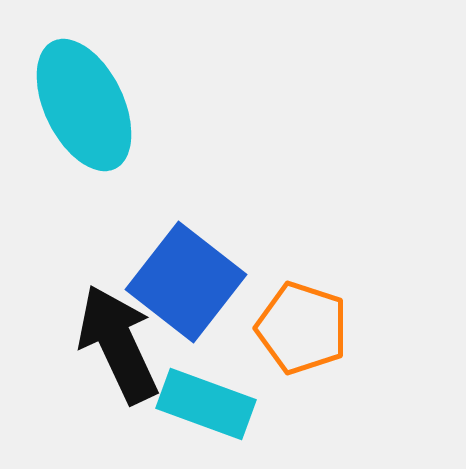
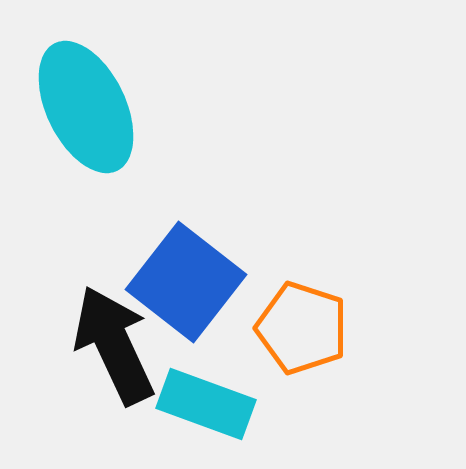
cyan ellipse: moved 2 px right, 2 px down
black arrow: moved 4 px left, 1 px down
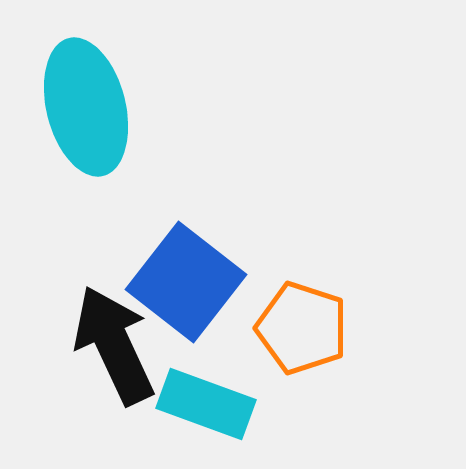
cyan ellipse: rotated 12 degrees clockwise
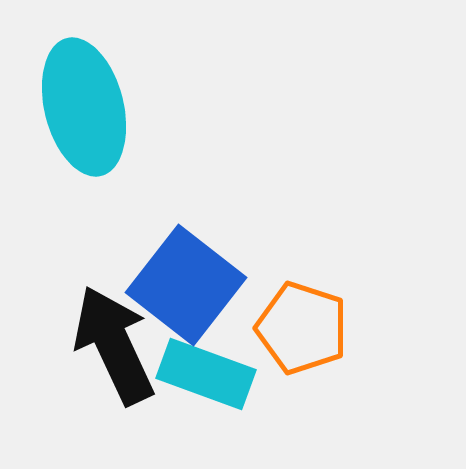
cyan ellipse: moved 2 px left
blue square: moved 3 px down
cyan rectangle: moved 30 px up
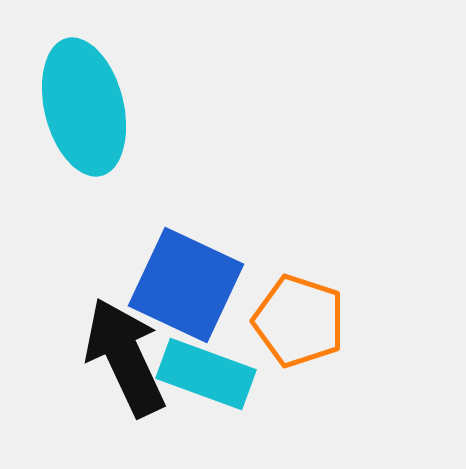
blue square: rotated 13 degrees counterclockwise
orange pentagon: moved 3 px left, 7 px up
black arrow: moved 11 px right, 12 px down
